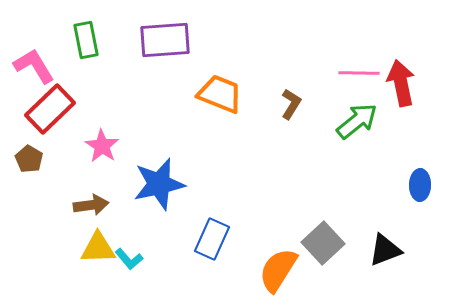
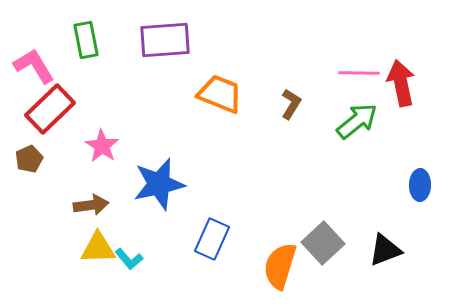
brown pentagon: rotated 16 degrees clockwise
orange semicircle: moved 2 px right, 4 px up; rotated 15 degrees counterclockwise
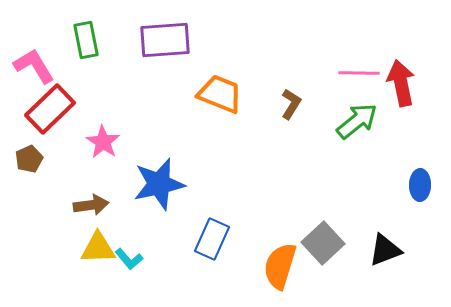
pink star: moved 1 px right, 4 px up
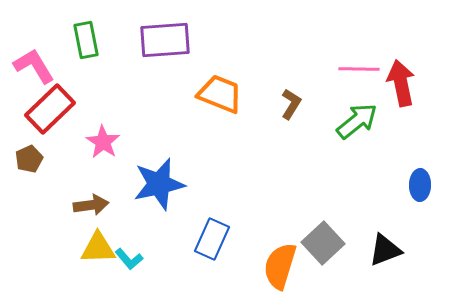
pink line: moved 4 px up
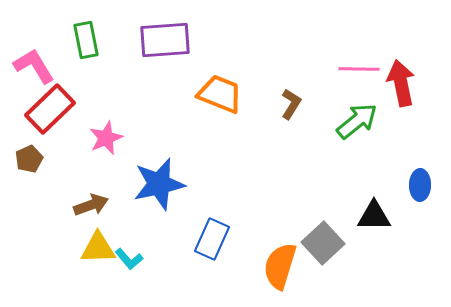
pink star: moved 3 px right, 4 px up; rotated 16 degrees clockwise
brown arrow: rotated 12 degrees counterclockwise
black triangle: moved 11 px left, 34 px up; rotated 21 degrees clockwise
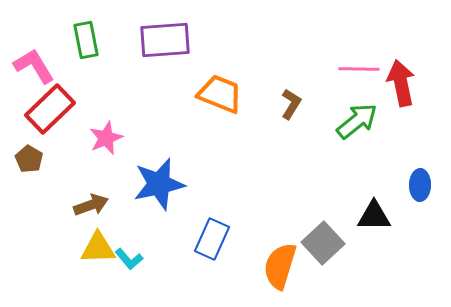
brown pentagon: rotated 16 degrees counterclockwise
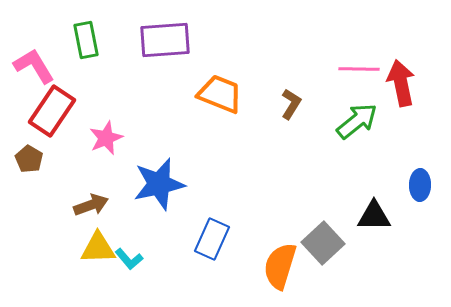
red rectangle: moved 2 px right, 2 px down; rotated 12 degrees counterclockwise
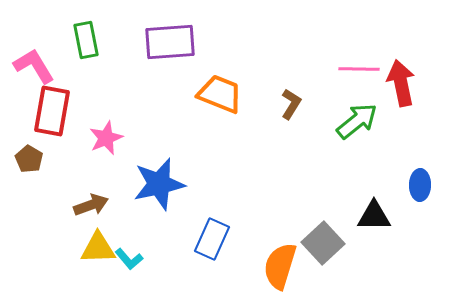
purple rectangle: moved 5 px right, 2 px down
red rectangle: rotated 24 degrees counterclockwise
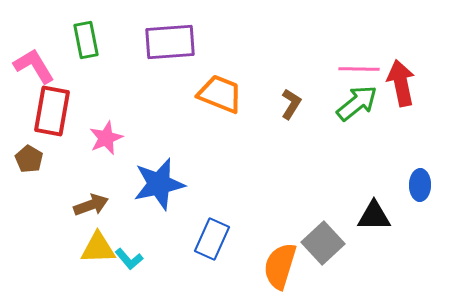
green arrow: moved 18 px up
